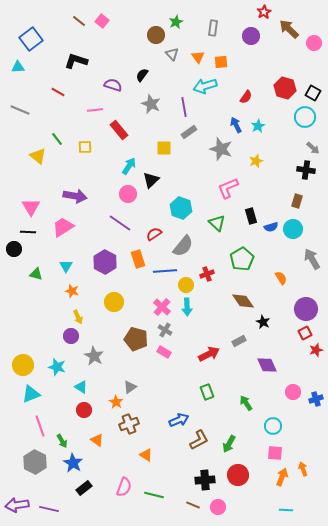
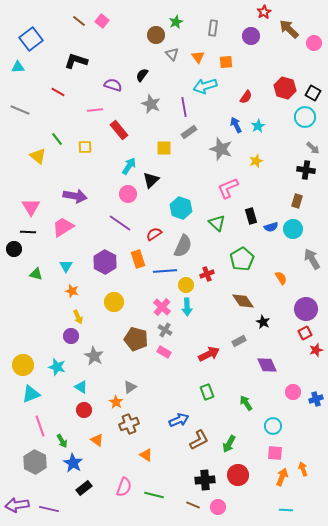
orange square at (221, 62): moved 5 px right
gray semicircle at (183, 246): rotated 15 degrees counterclockwise
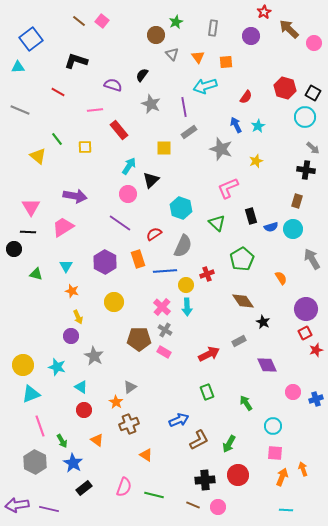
brown pentagon at (136, 339): moved 3 px right; rotated 15 degrees counterclockwise
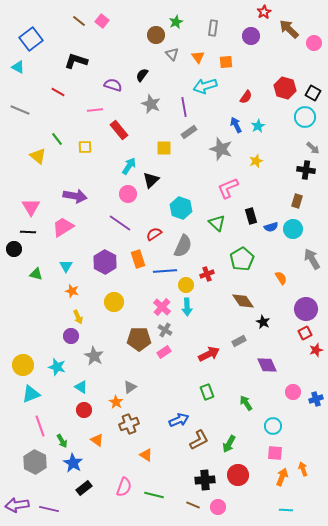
cyan triangle at (18, 67): rotated 32 degrees clockwise
pink rectangle at (164, 352): rotated 64 degrees counterclockwise
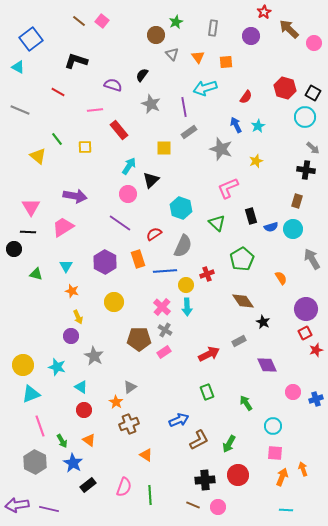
cyan arrow at (205, 86): moved 2 px down
orange triangle at (97, 440): moved 8 px left
black rectangle at (84, 488): moved 4 px right, 3 px up
green line at (154, 495): moved 4 px left; rotated 72 degrees clockwise
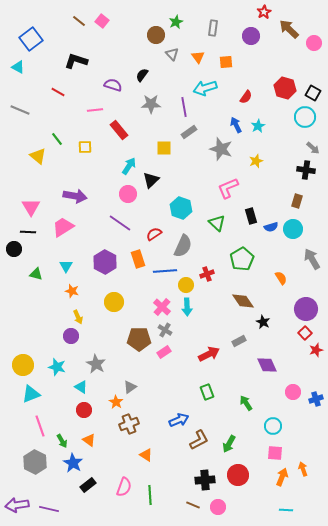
gray star at (151, 104): rotated 24 degrees counterclockwise
red square at (305, 333): rotated 16 degrees counterclockwise
gray star at (94, 356): moved 2 px right, 8 px down
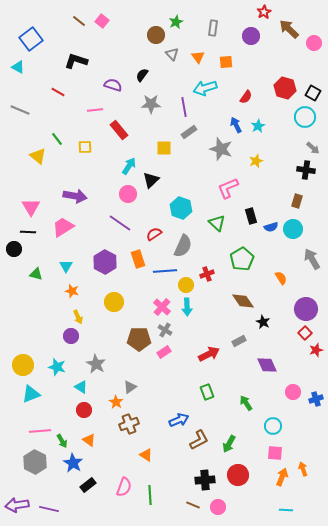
pink line at (40, 426): moved 5 px down; rotated 75 degrees counterclockwise
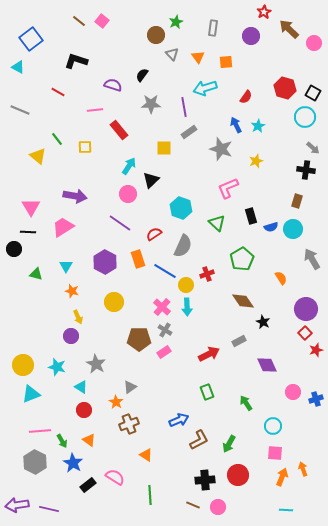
blue line at (165, 271): rotated 35 degrees clockwise
pink semicircle at (124, 487): moved 9 px left, 10 px up; rotated 78 degrees counterclockwise
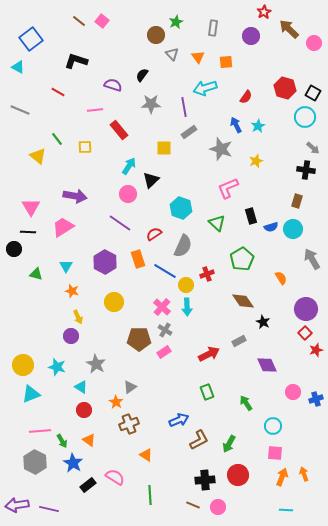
orange arrow at (303, 469): moved 1 px right, 5 px down
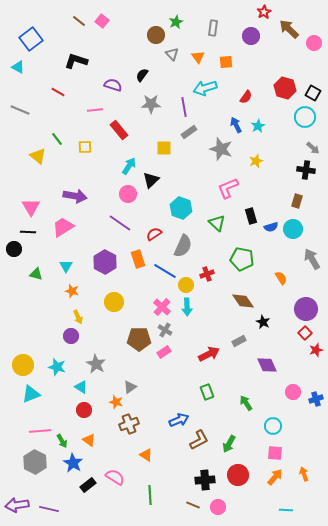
green pentagon at (242, 259): rotated 30 degrees counterclockwise
orange star at (116, 402): rotated 16 degrees counterclockwise
orange arrow at (282, 477): moved 7 px left; rotated 18 degrees clockwise
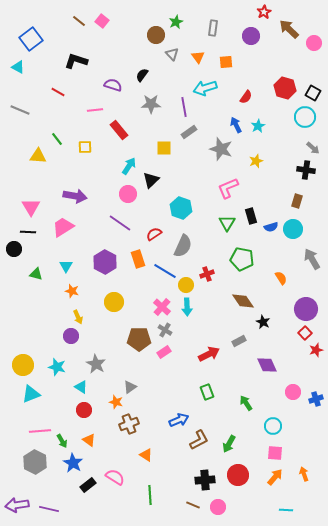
yellow triangle at (38, 156): rotated 36 degrees counterclockwise
green triangle at (217, 223): moved 10 px right; rotated 18 degrees clockwise
